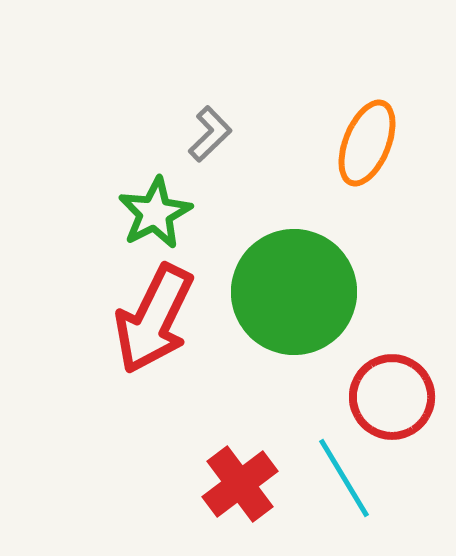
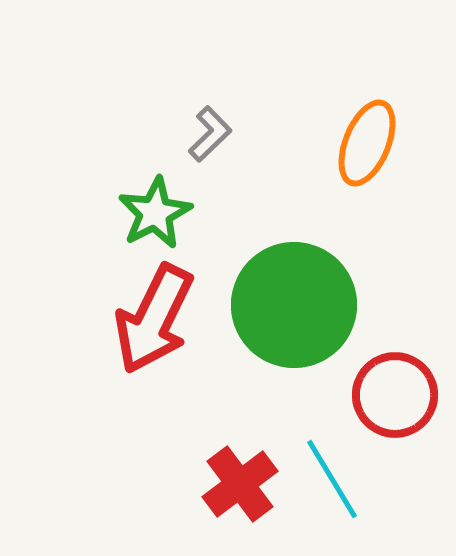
green circle: moved 13 px down
red circle: moved 3 px right, 2 px up
cyan line: moved 12 px left, 1 px down
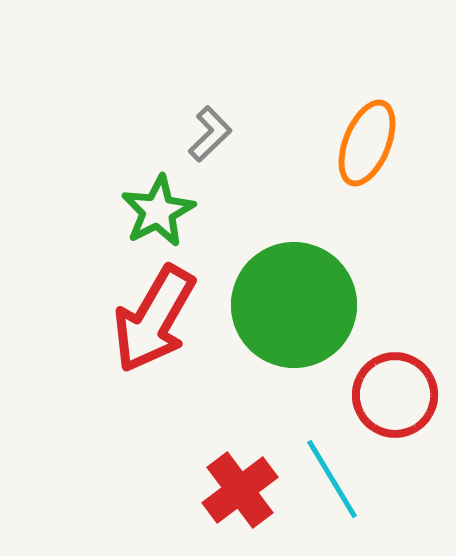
green star: moved 3 px right, 2 px up
red arrow: rotated 4 degrees clockwise
red cross: moved 6 px down
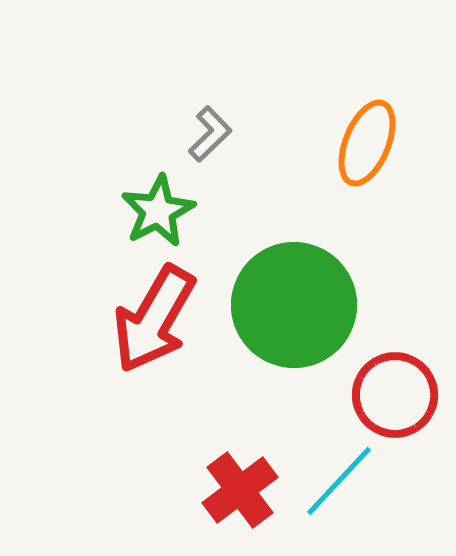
cyan line: moved 7 px right, 2 px down; rotated 74 degrees clockwise
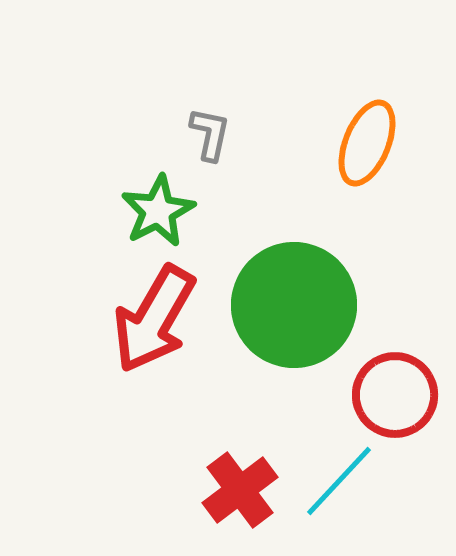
gray L-shape: rotated 34 degrees counterclockwise
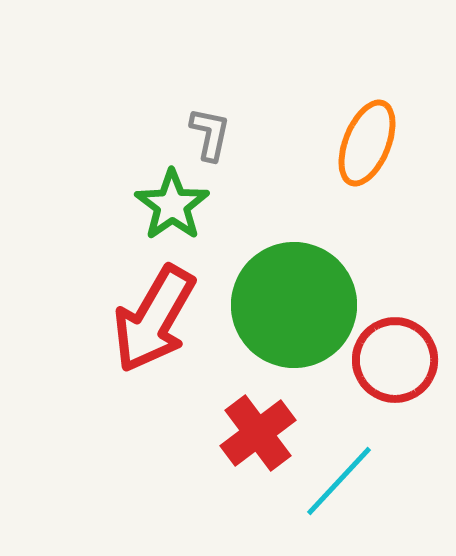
green star: moved 14 px right, 6 px up; rotated 8 degrees counterclockwise
red circle: moved 35 px up
red cross: moved 18 px right, 57 px up
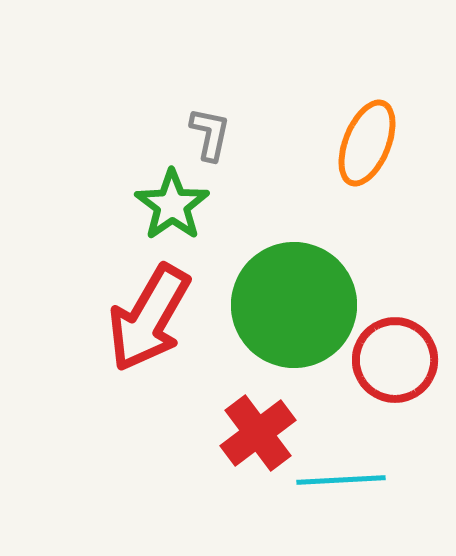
red arrow: moved 5 px left, 1 px up
cyan line: moved 2 px right, 1 px up; rotated 44 degrees clockwise
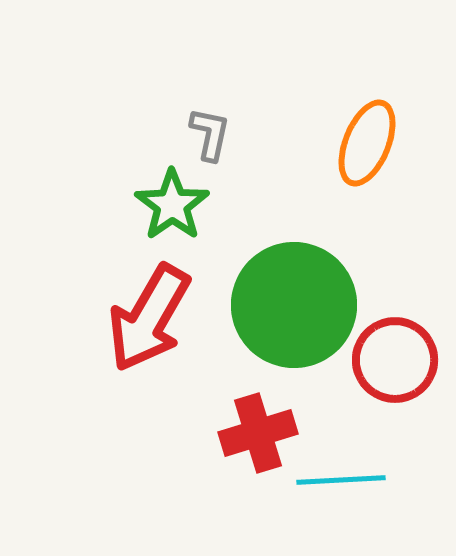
red cross: rotated 20 degrees clockwise
